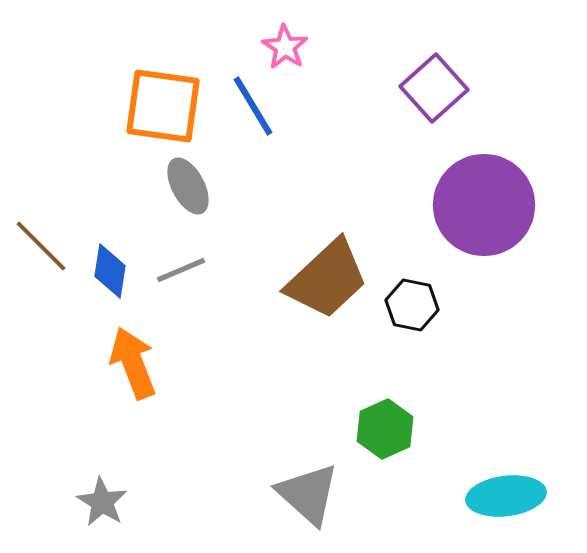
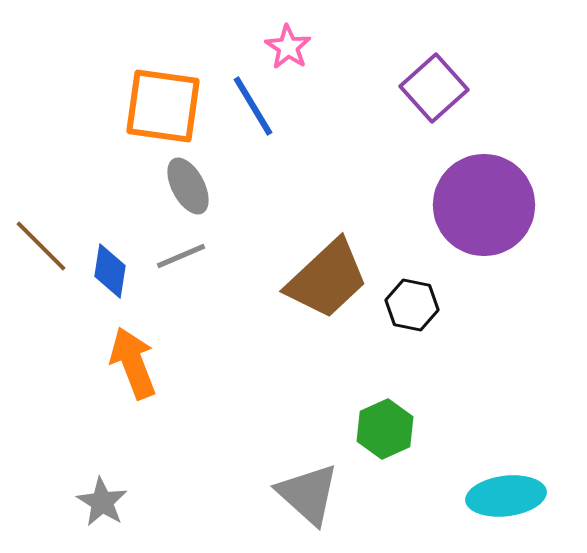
pink star: moved 3 px right
gray line: moved 14 px up
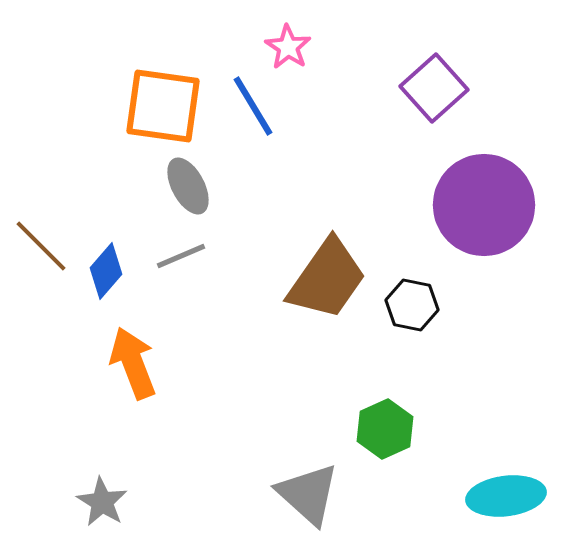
blue diamond: moved 4 px left; rotated 32 degrees clockwise
brown trapezoid: rotated 12 degrees counterclockwise
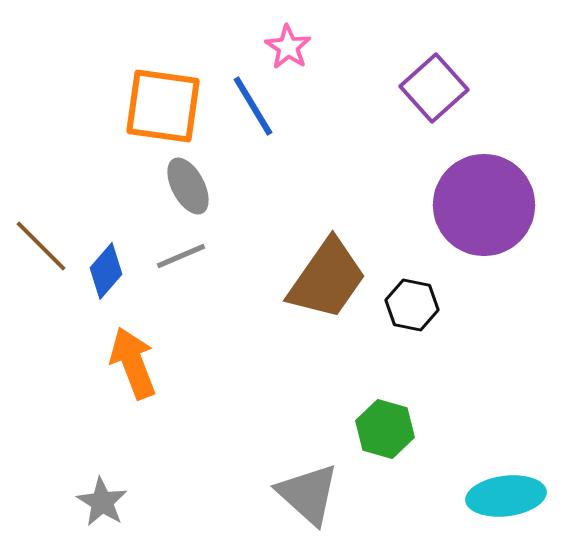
green hexagon: rotated 20 degrees counterclockwise
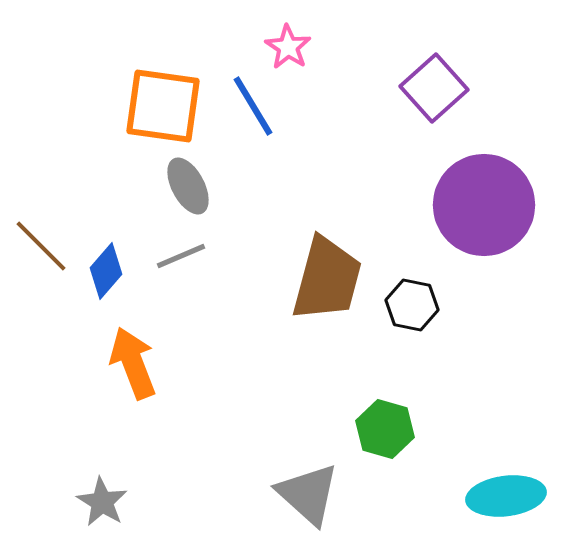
brown trapezoid: rotated 20 degrees counterclockwise
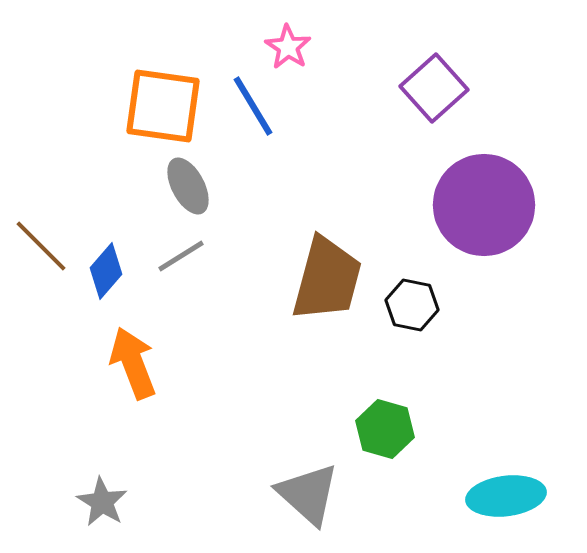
gray line: rotated 9 degrees counterclockwise
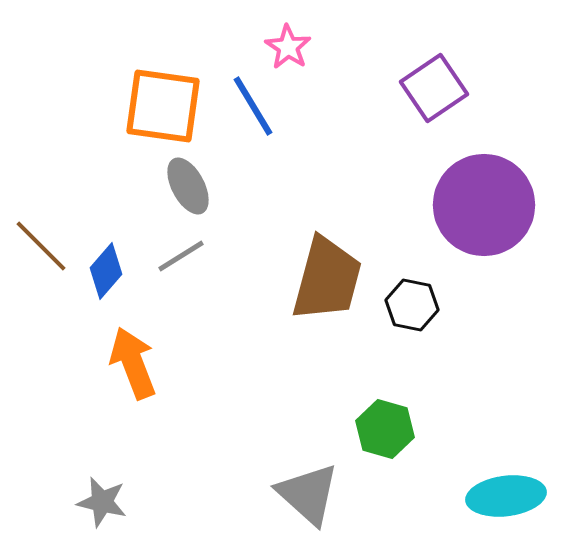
purple square: rotated 8 degrees clockwise
gray star: rotated 18 degrees counterclockwise
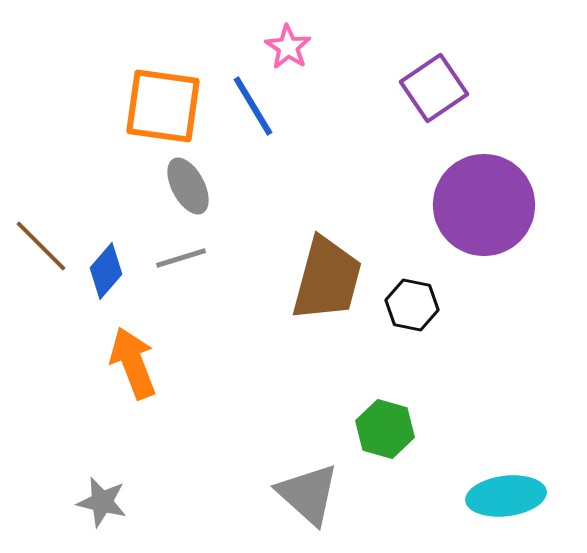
gray line: moved 2 px down; rotated 15 degrees clockwise
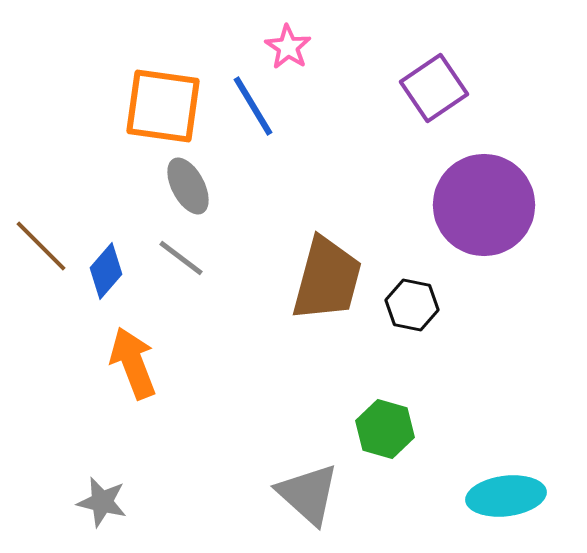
gray line: rotated 54 degrees clockwise
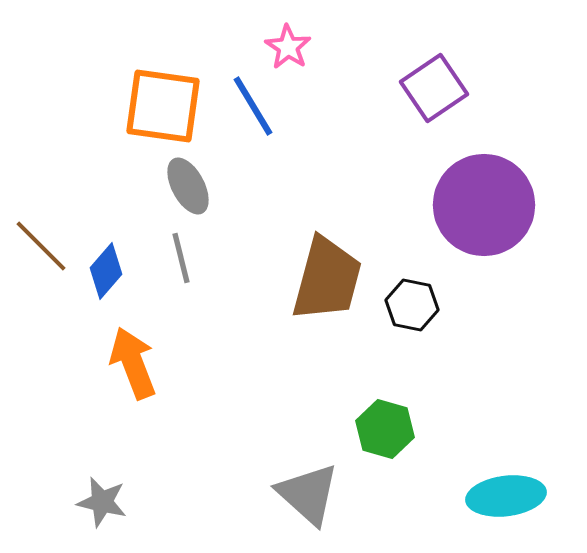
gray line: rotated 39 degrees clockwise
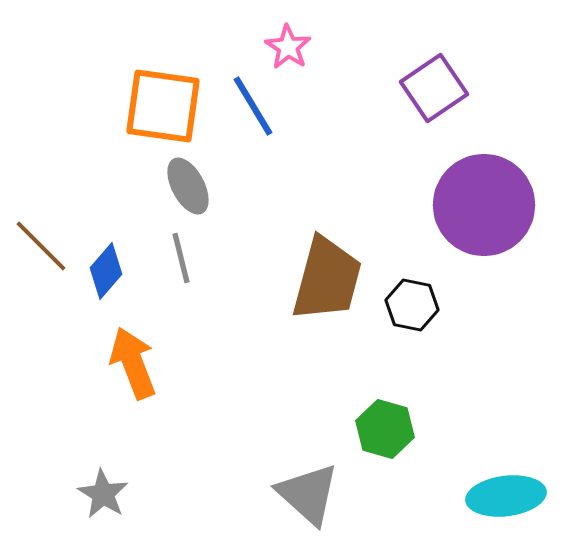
gray star: moved 1 px right, 8 px up; rotated 18 degrees clockwise
